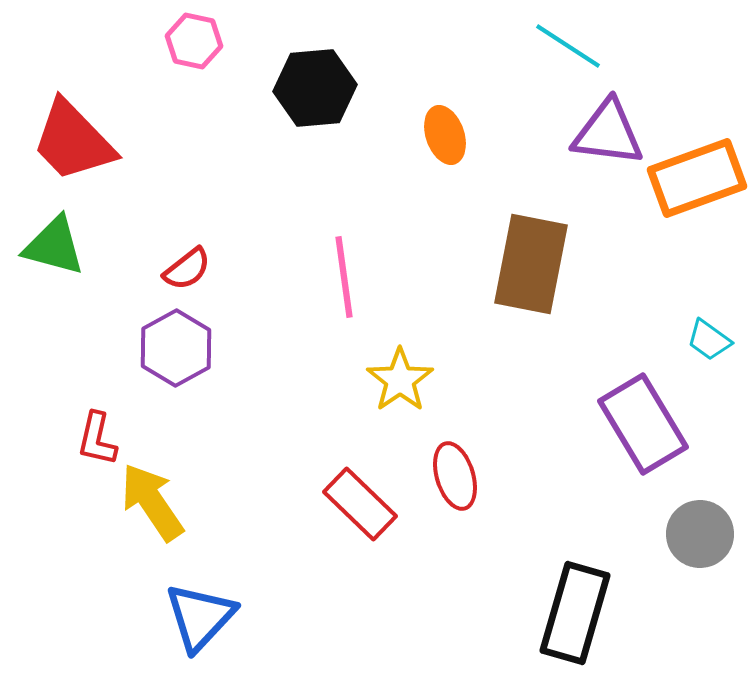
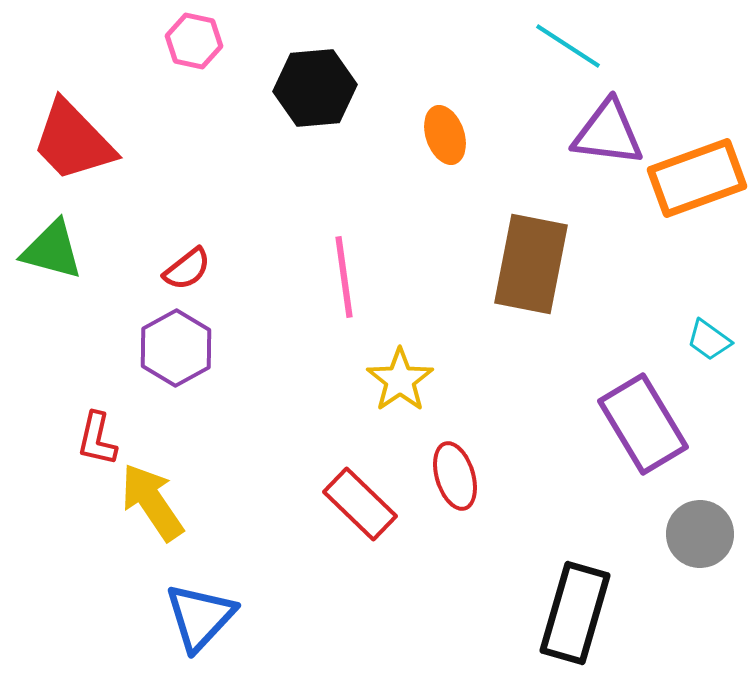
green triangle: moved 2 px left, 4 px down
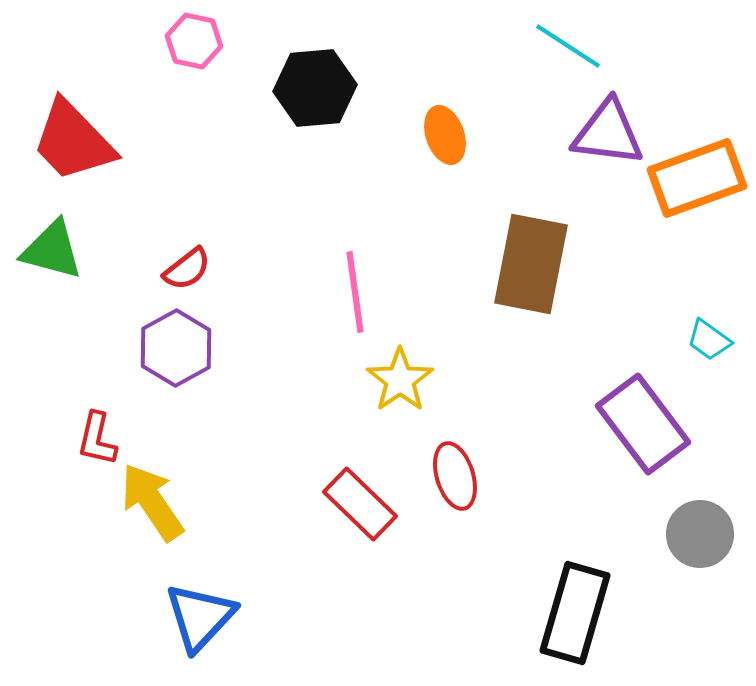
pink line: moved 11 px right, 15 px down
purple rectangle: rotated 6 degrees counterclockwise
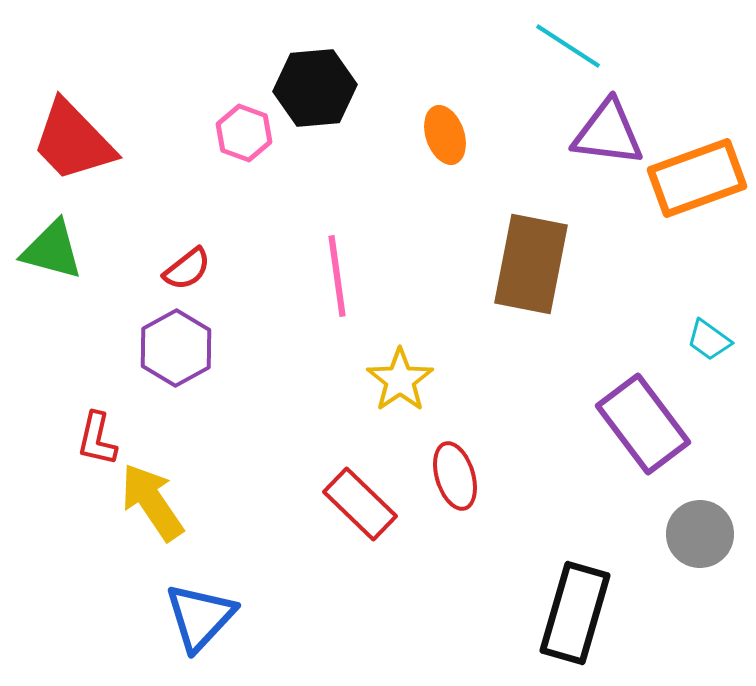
pink hexagon: moved 50 px right, 92 px down; rotated 8 degrees clockwise
pink line: moved 18 px left, 16 px up
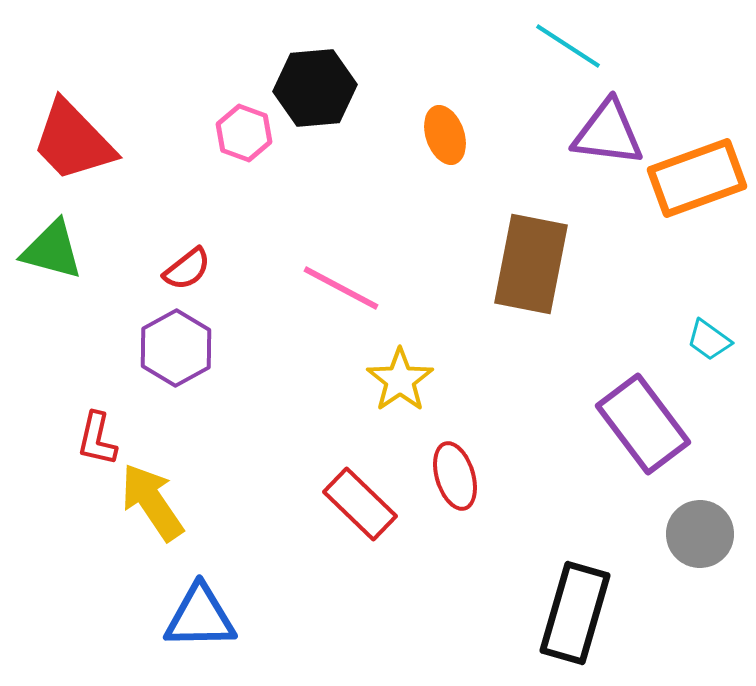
pink line: moved 4 px right, 12 px down; rotated 54 degrees counterclockwise
blue triangle: rotated 46 degrees clockwise
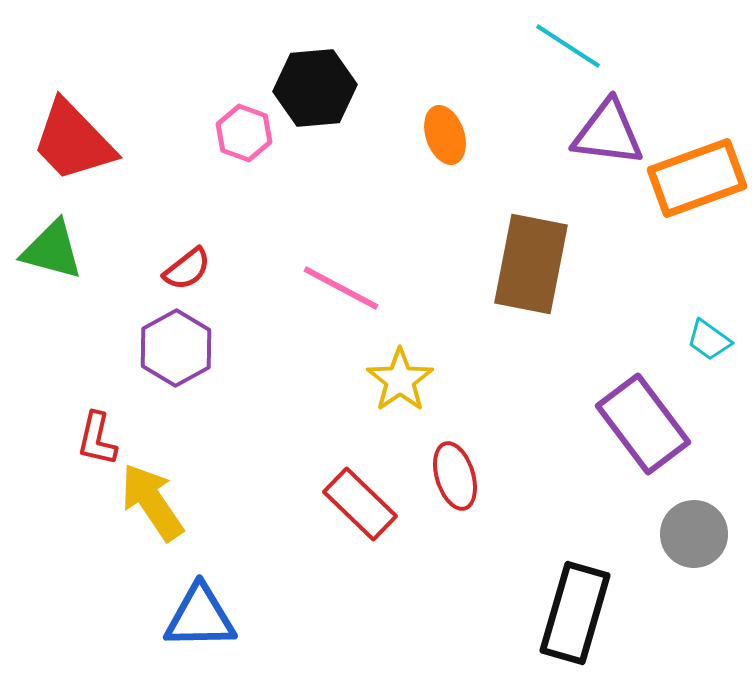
gray circle: moved 6 px left
